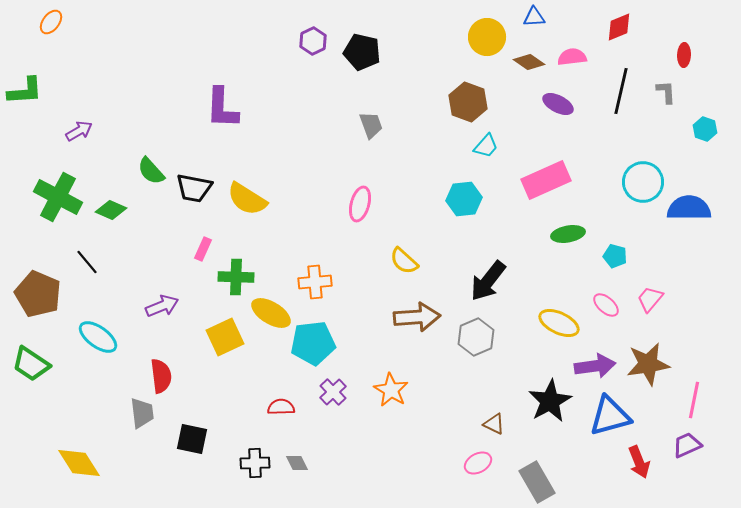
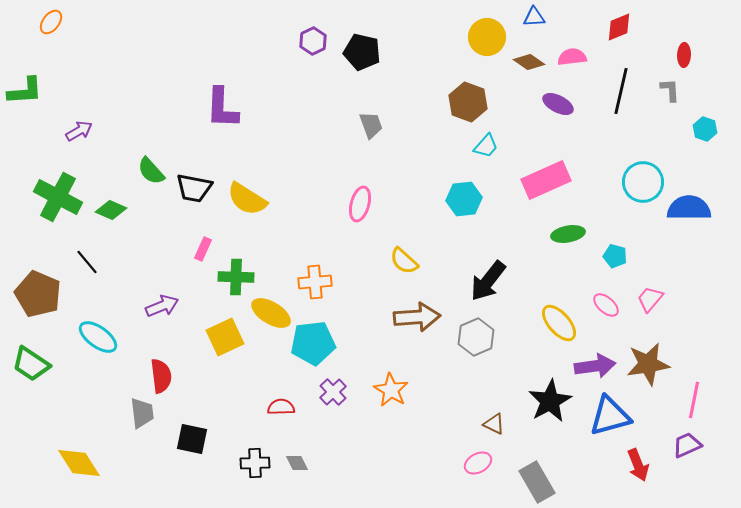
gray L-shape at (666, 92): moved 4 px right, 2 px up
yellow ellipse at (559, 323): rotated 24 degrees clockwise
red arrow at (639, 462): moved 1 px left, 3 px down
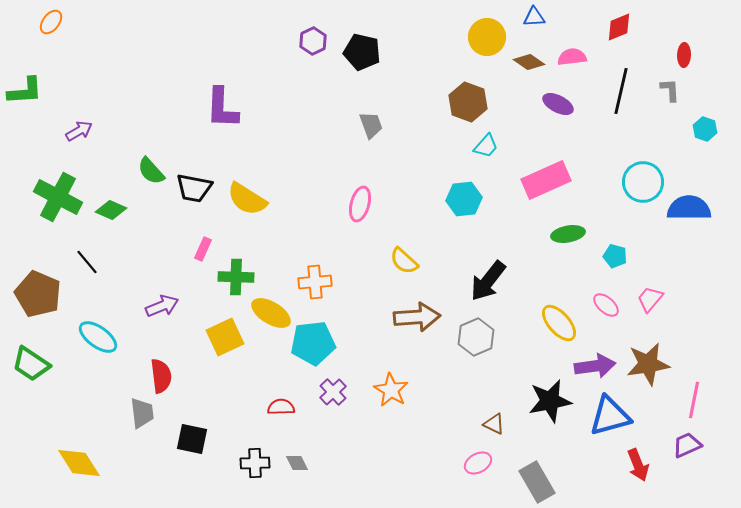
black star at (550, 401): rotated 18 degrees clockwise
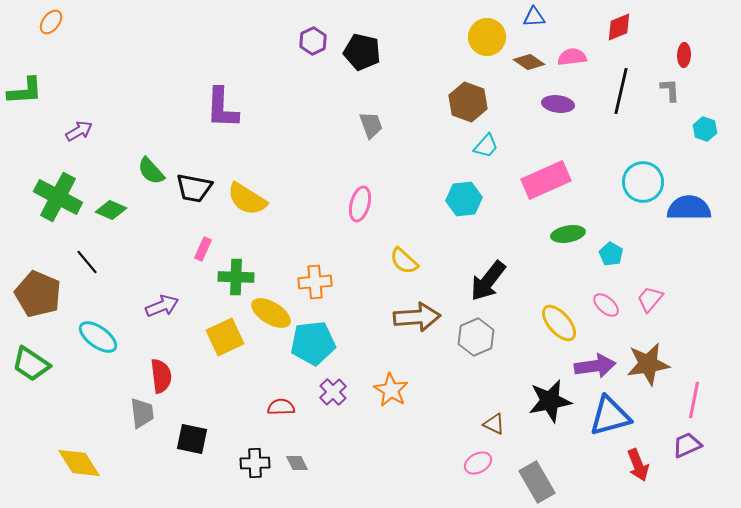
purple ellipse at (558, 104): rotated 20 degrees counterclockwise
cyan pentagon at (615, 256): moved 4 px left, 2 px up; rotated 15 degrees clockwise
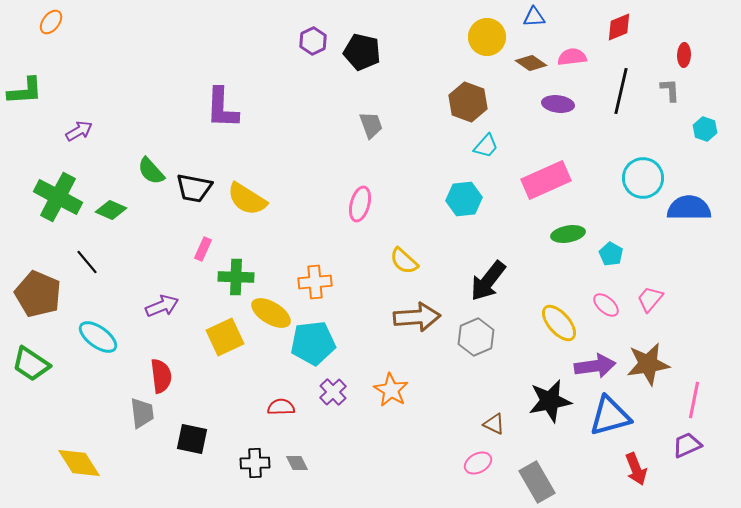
brown diamond at (529, 62): moved 2 px right, 1 px down
cyan circle at (643, 182): moved 4 px up
red arrow at (638, 465): moved 2 px left, 4 px down
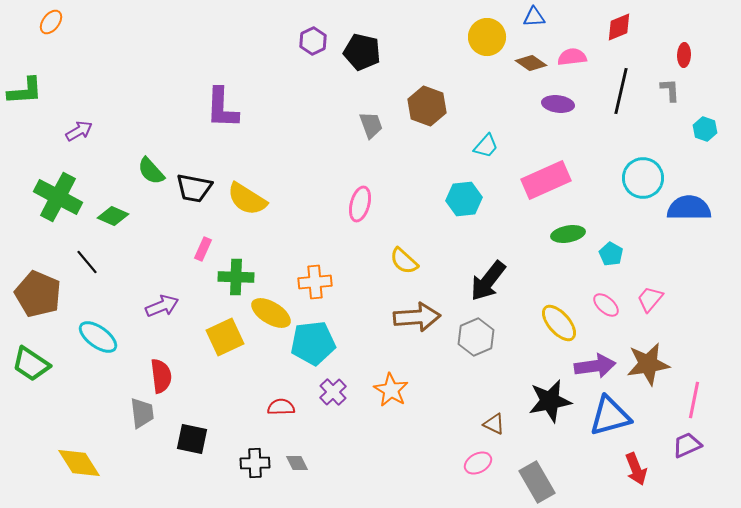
brown hexagon at (468, 102): moved 41 px left, 4 px down
green diamond at (111, 210): moved 2 px right, 6 px down
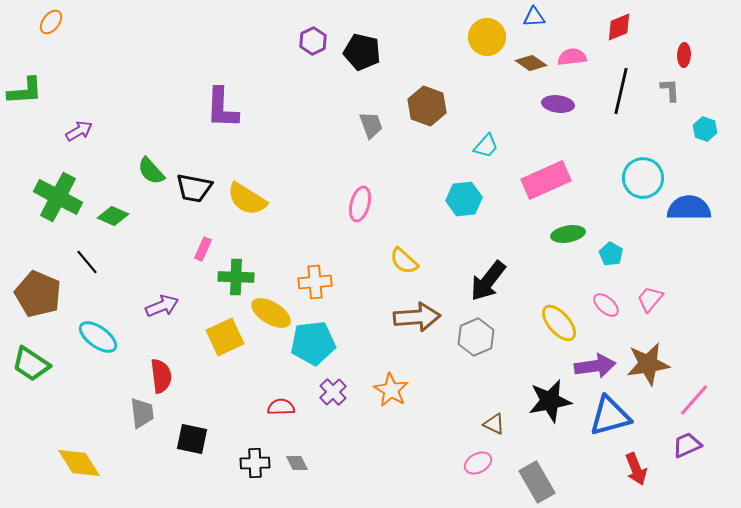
pink line at (694, 400): rotated 30 degrees clockwise
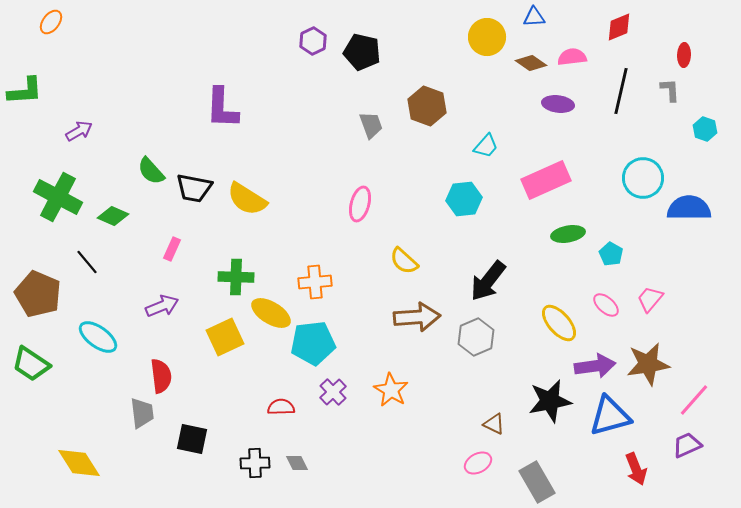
pink rectangle at (203, 249): moved 31 px left
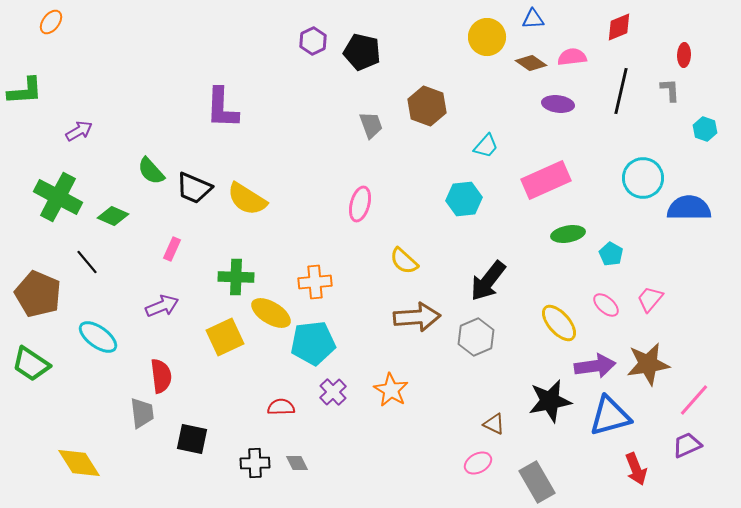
blue triangle at (534, 17): moved 1 px left, 2 px down
black trapezoid at (194, 188): rotated 12 degrees clockwise
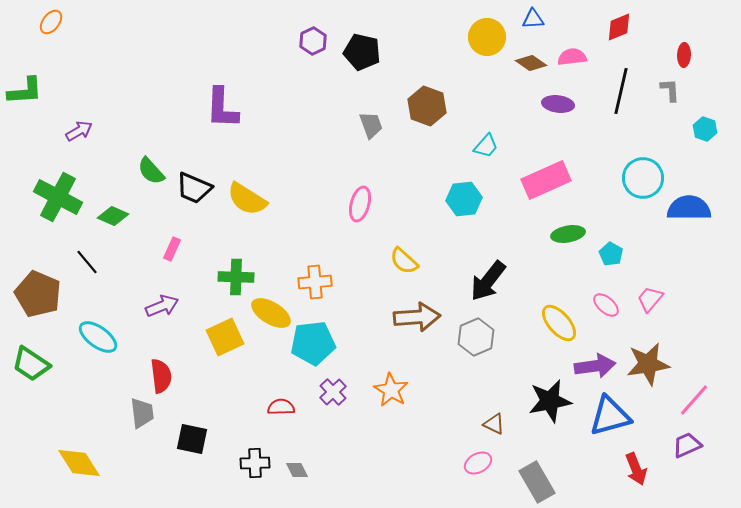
gray diamond at (297, 463): moved 7 px down
